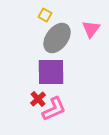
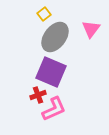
yellow square: moved 1 px left, 1 px up; rotated 24 degrees clockwise
gray ellipse: moved 2 px left, 1 px up
purple square: rotated 24 degrees clockwise
red cross: moved 4 px up; rotated 21 degrees clockwise
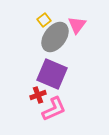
yellow square: moved 6 px down
pink triangle: moved 14 px left, 4 px up
purple square: moved 1 px right, 2 px down
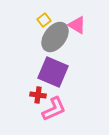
pink triangle: rotated 36 degrees counterclockwise
purple square: moved 1 px right, 2 px up
red cross: rotated 28 degrees clockwise
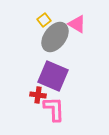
pink triangle: moved 1 px up
purple square: moved 4 px down
pink L-shape: rotated 68 degrees counterclockwise
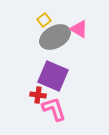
pink triangle: moved 2 px right, 5 px down
gray ellipse: rotated 24 degrees clockwise
pink L-shape: rotated 16 degrees counterclockwise
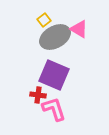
purple square: moved 1 px right, 1 px up
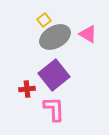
pink triangle: moved 9 px right, 5 px down
purple square: rotated 28 degrees clockwise
red cross: moved 11 px left, 6 px up; rotated 14 degrees counterclockwise
pink L-shape: rotated 16 degrees clockwise
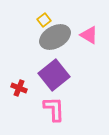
pink triangle: moved 1 px right, 1 px down
red cross: moved 8 px left, 1 px up; rotated 28 degrees clockwise
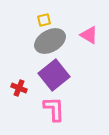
yellow square: rotated 24 degrees clockwise
gray ellipse: moved 5 px left, 4 px down
